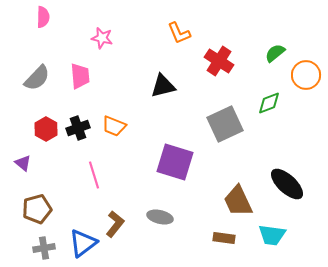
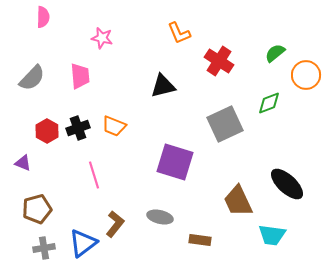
gray semicircle: moved 5 px left
red hexagon: moved 1 px right, 2 px down
purple triangle: rotated 18 degrees counterclockwise
brown rectangle: moved 24 px left, 2 px down
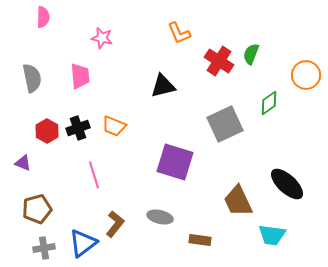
green semicircle: moved 24 px left, 1 px down; rotated 30 degrees counterclockwise
gray semicircle: rotated 56 degrees counterclockwise
green diamond: rotated 15 degrees counterclockwise
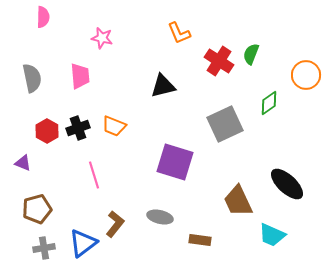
cyan trapezoid: rotated 16 degrees clockwise
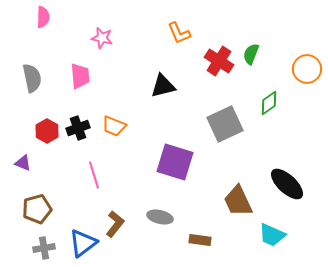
orange circle: moved 1 px right, 6 px up
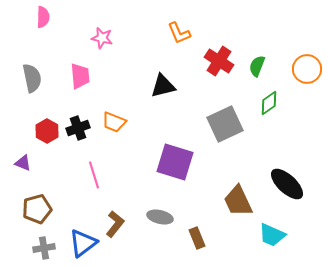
green semicircle: moved 6 px right, 12 px down
orange trapezoid: moved 4 px up
brown rectangle: moved 3 px left, 2 px up; rotated 60 degrees clockwise
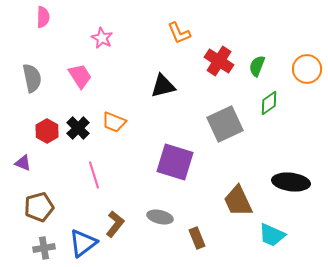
pink star: rotated 15 degrees clockwise
pink trapezoid: rotated 28 degrees counterclockwise
black cross: rotated 25 degrees counterclockwise
black ellipse: moved 4 px right, 2 px up; rotated 36 degrees counterclockwise
brown pentagon: moved 2 px right, 2 px up
